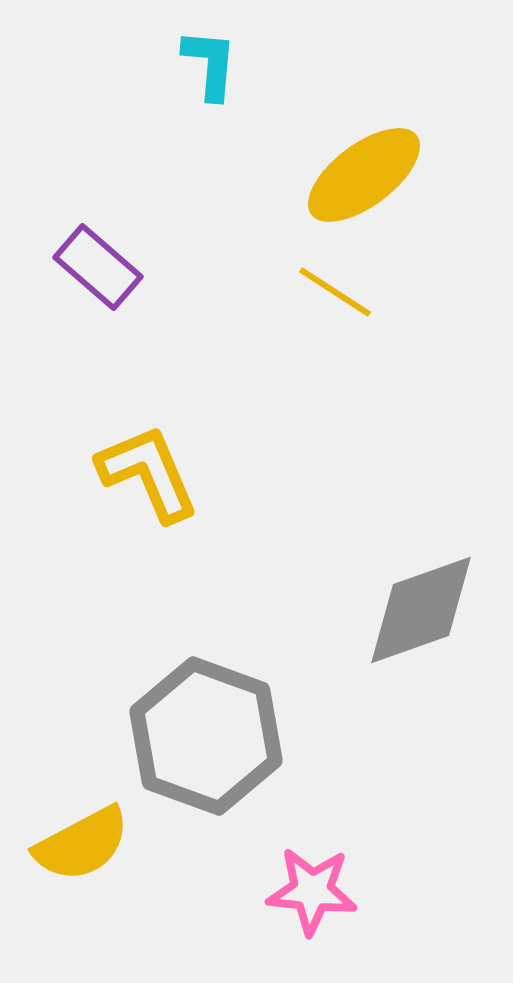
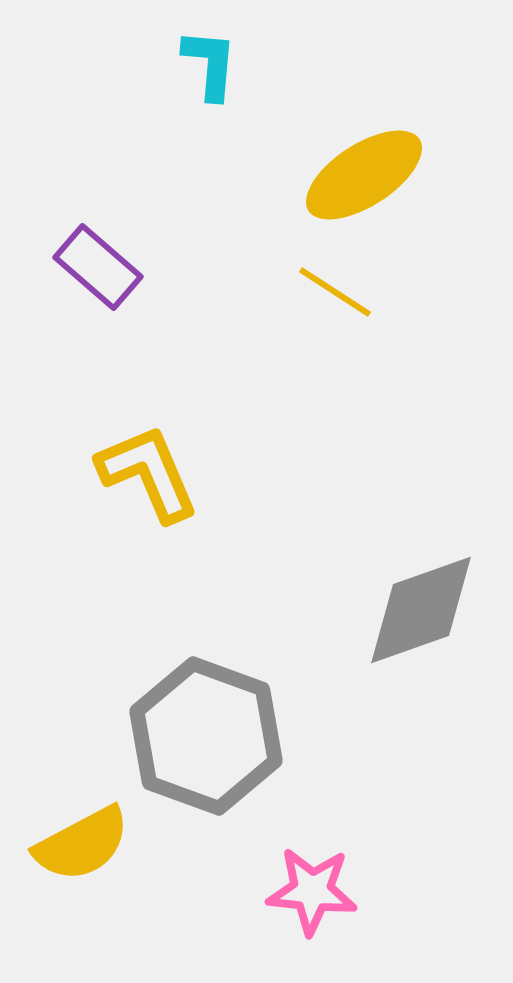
yellow ellipse: rotated 4 degrees clockwise
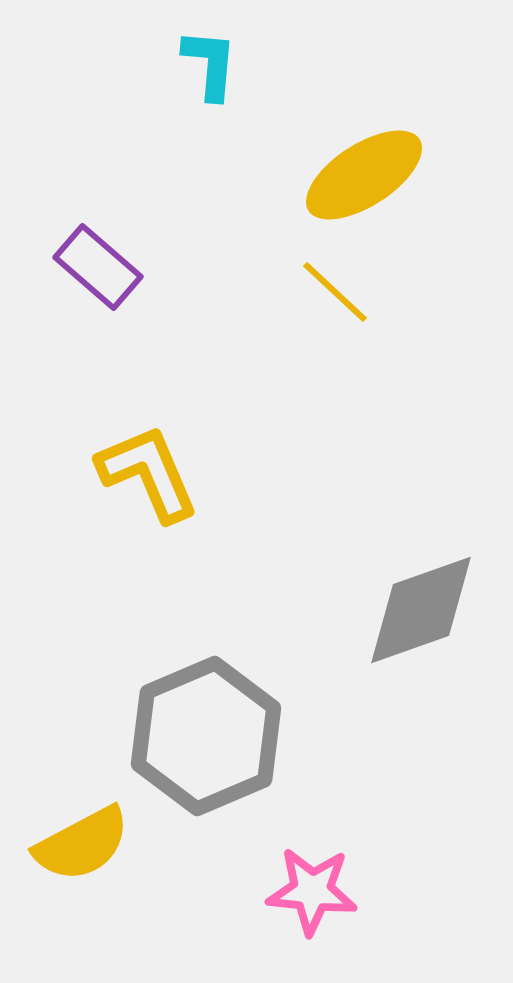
yellow line: rotated 10 degrees clockwise
gray hexagon: rotated 17 degrees clockwise
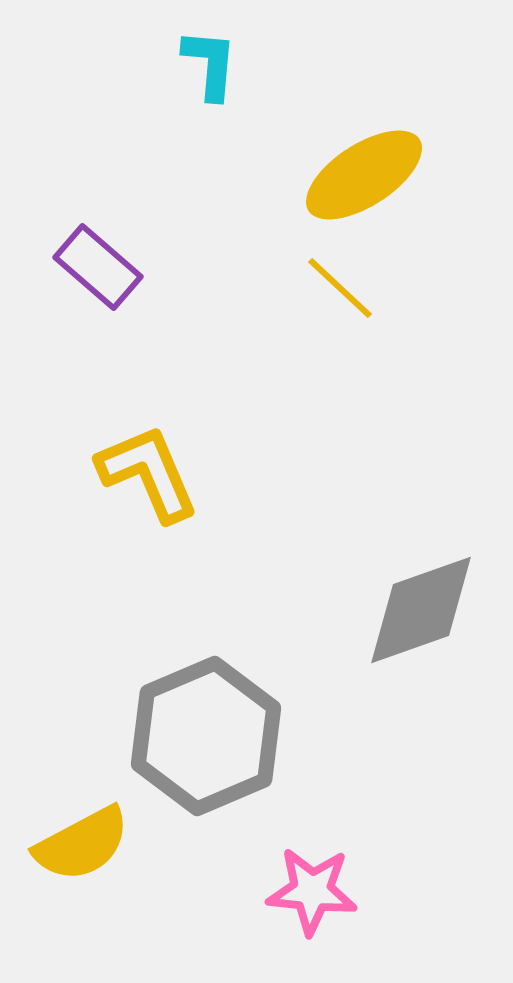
yellow line: moved 5 px right, 4 px up
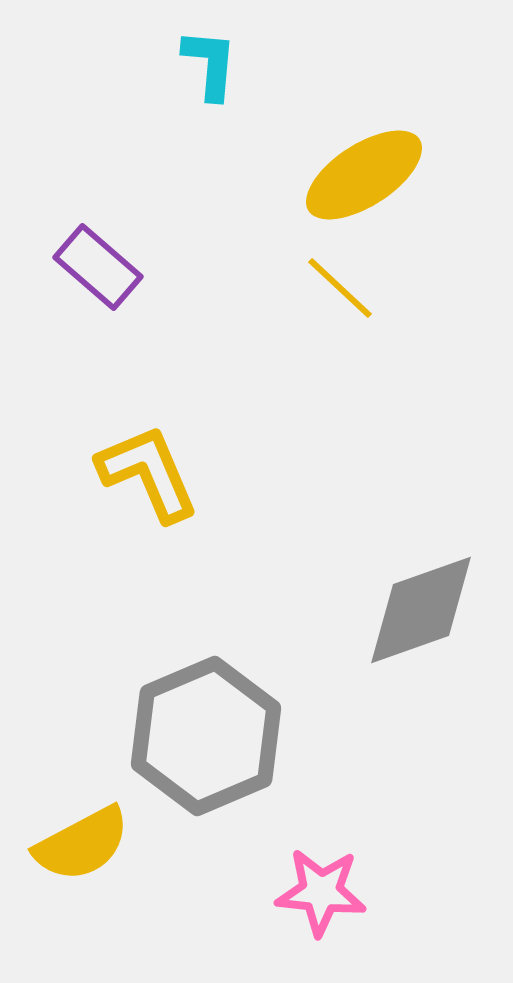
pink star: moved 9 px right, 1 px down
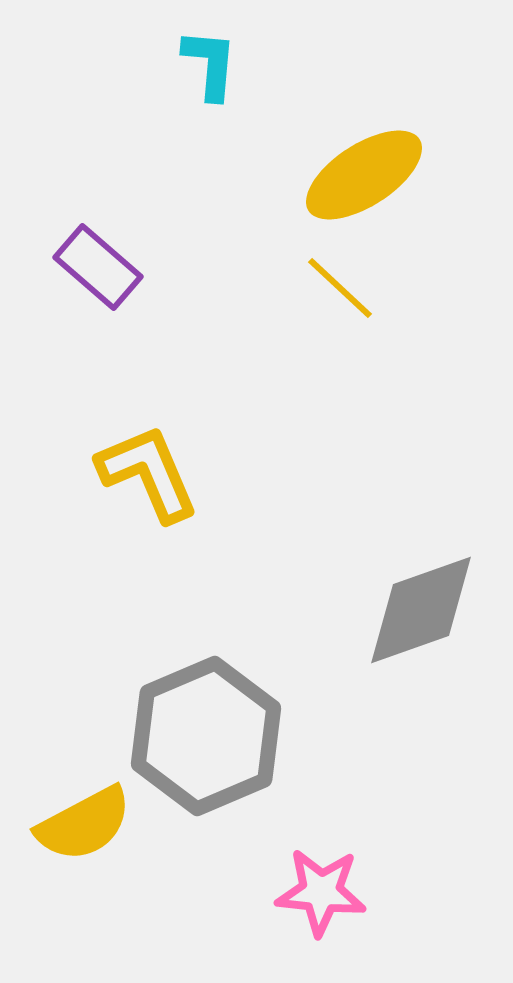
yellow semicircle: moved 2 px right, 20 px up
